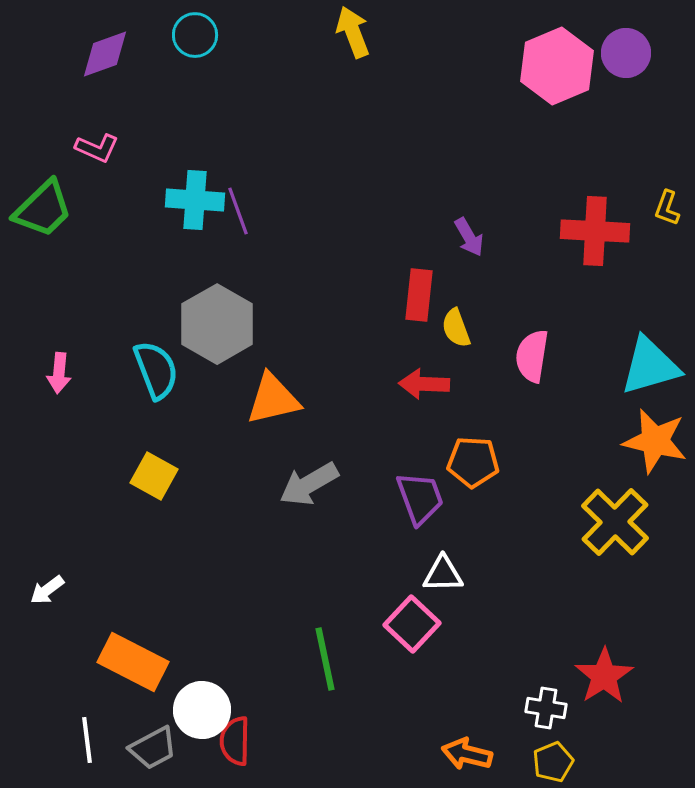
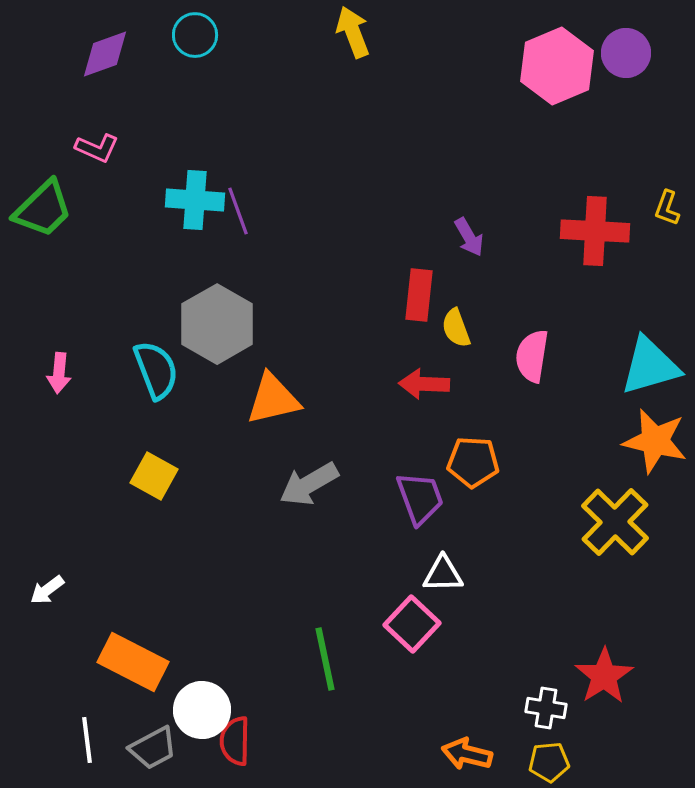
yellow pentagon: moved 4 px left; rotated 18 degrees clockwise
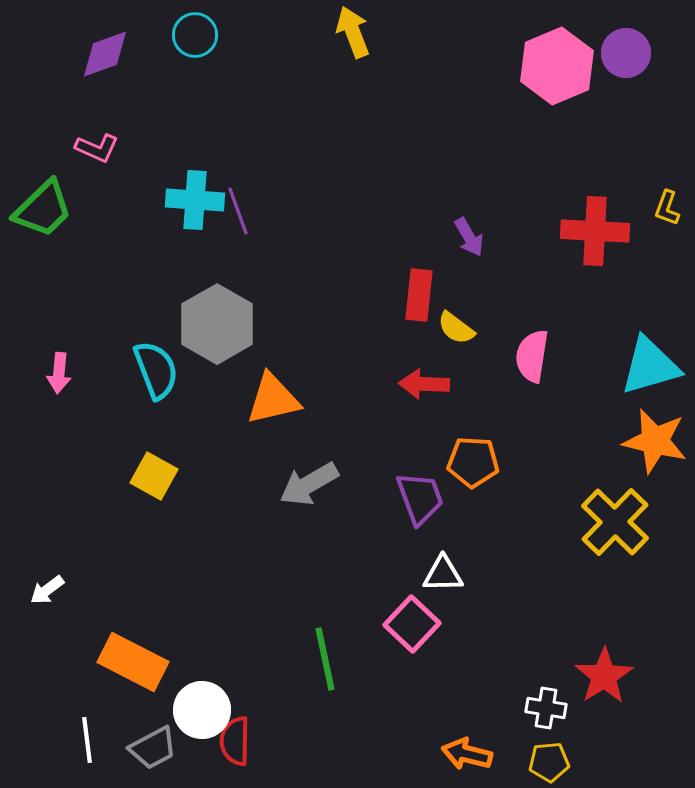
yellow semicircle: rotated 33 degrees counterclockwise
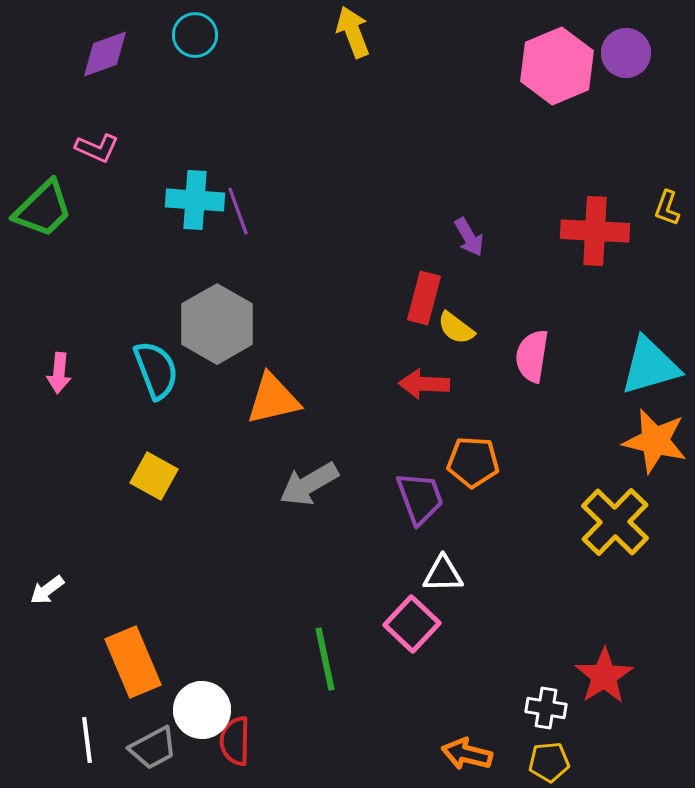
red rectangle: moved 5 px right, 3 px down; rotated 9 degrees clockwise
orange rectangle: rotated 40 degrees clockwise
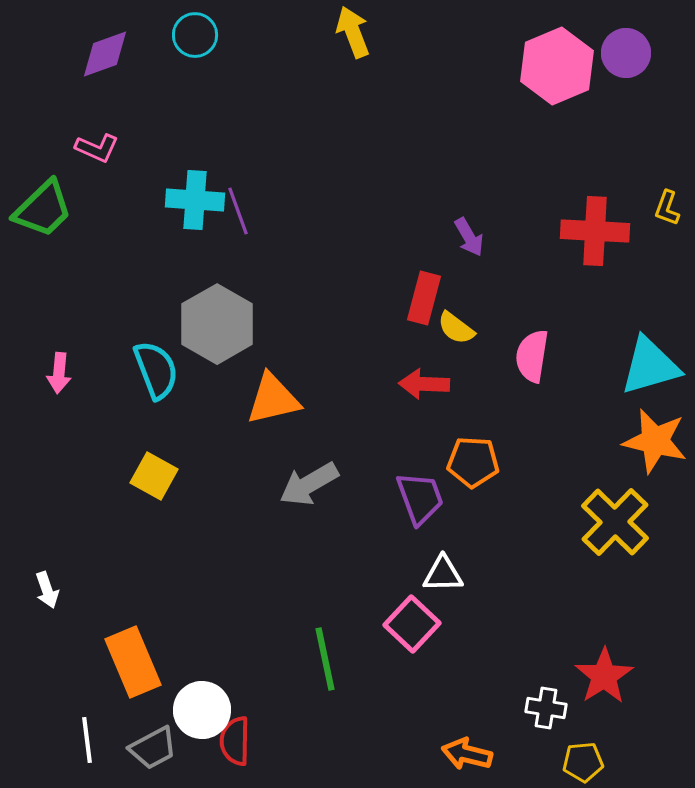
white arrow: rotated 72 degrees counterclockwise
yellow pentagon: moved 34 px right
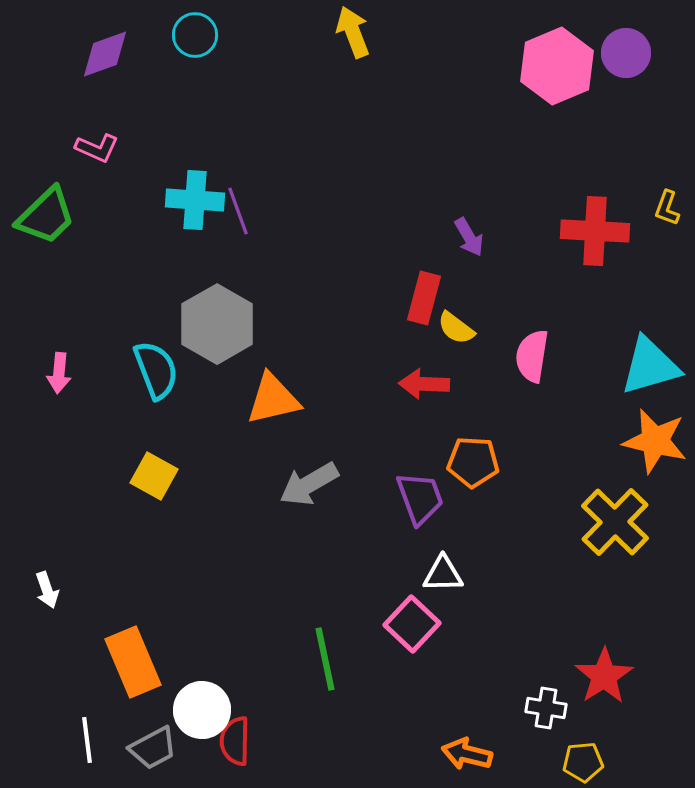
green trapezoid: moved 3 px right, 7 px down
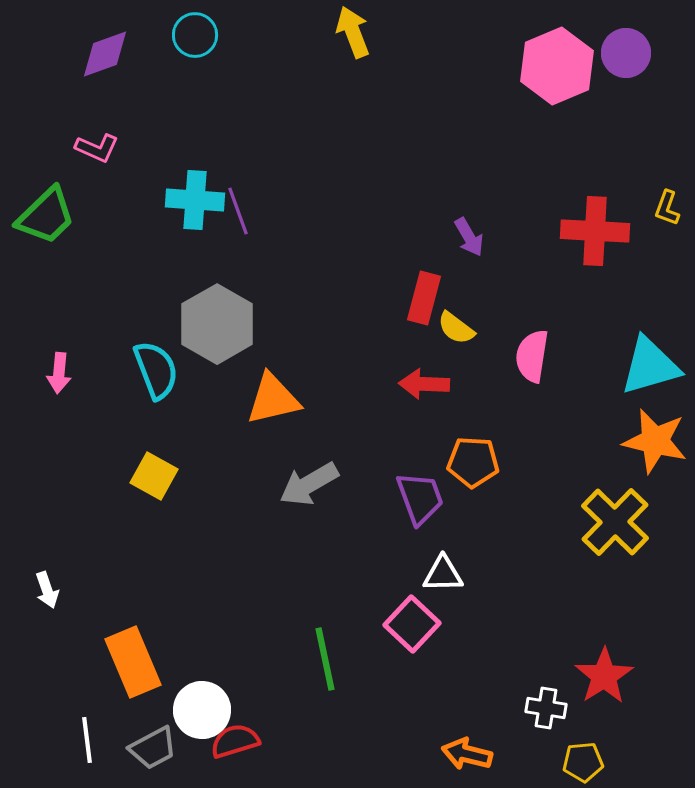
red semicircle: rotated 72 degrees clockwise
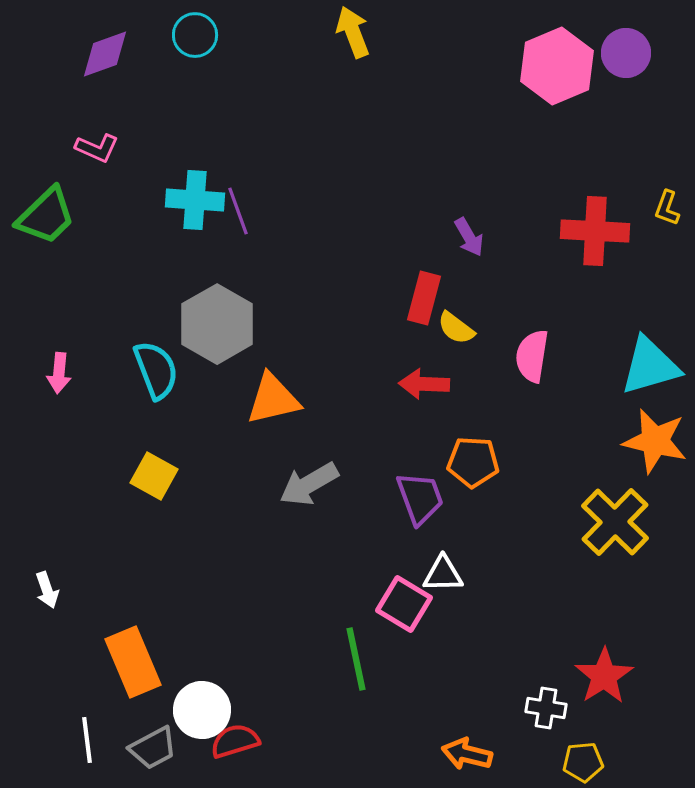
pink square: moved 8 px left, 20 px up; rotated 12 degrees counterclockwise
green line: moved 31 px right
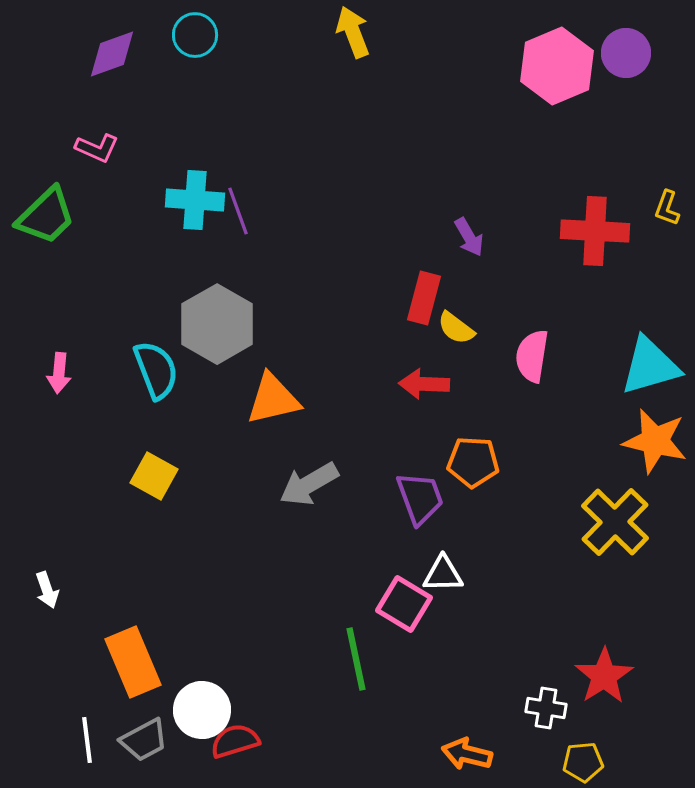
purple diamond: moved 7 px right
gray trapezoid: moved 9 px left, 8 px up
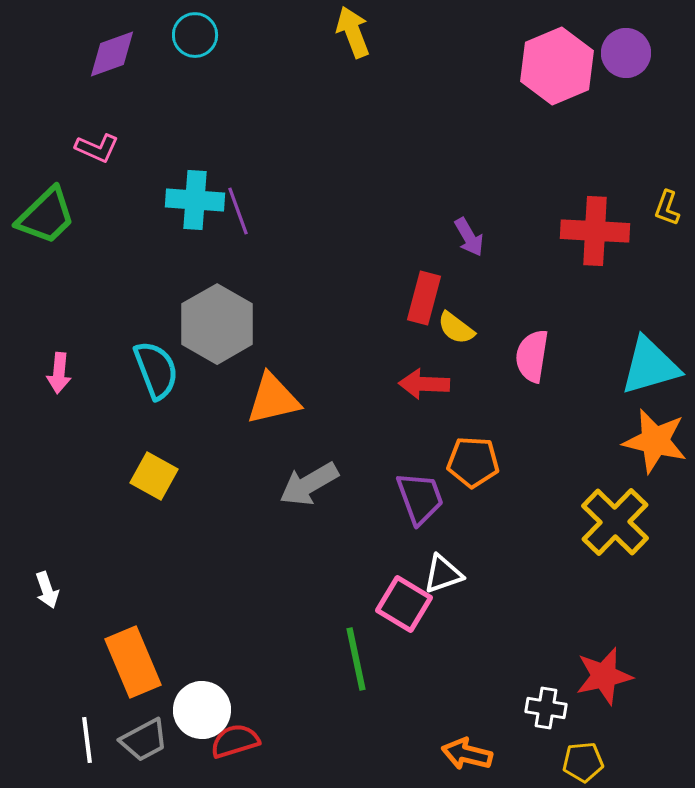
white triangle: rotated 18 degrees counterclockwise
red star: rotated 20 degrees clockwise
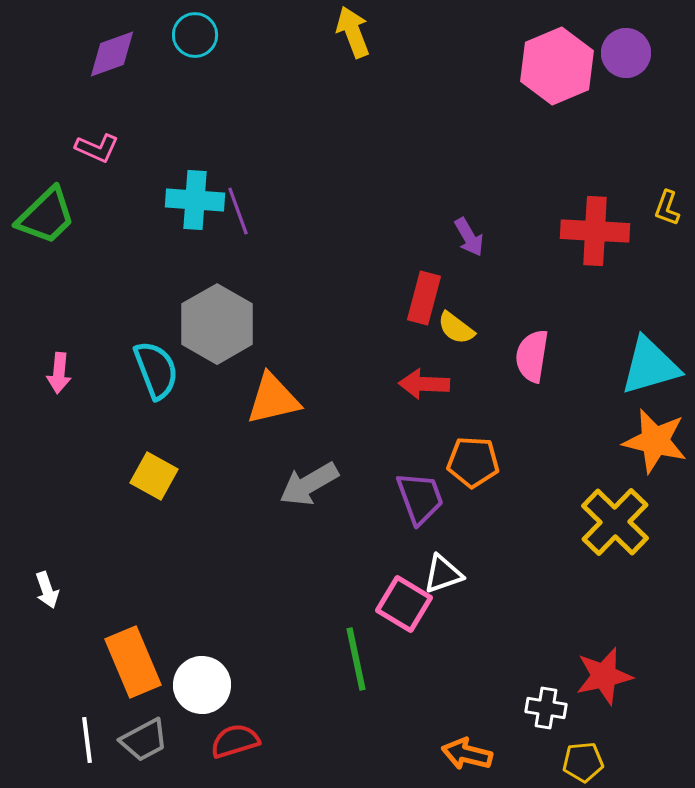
white circle: moved 25 px up
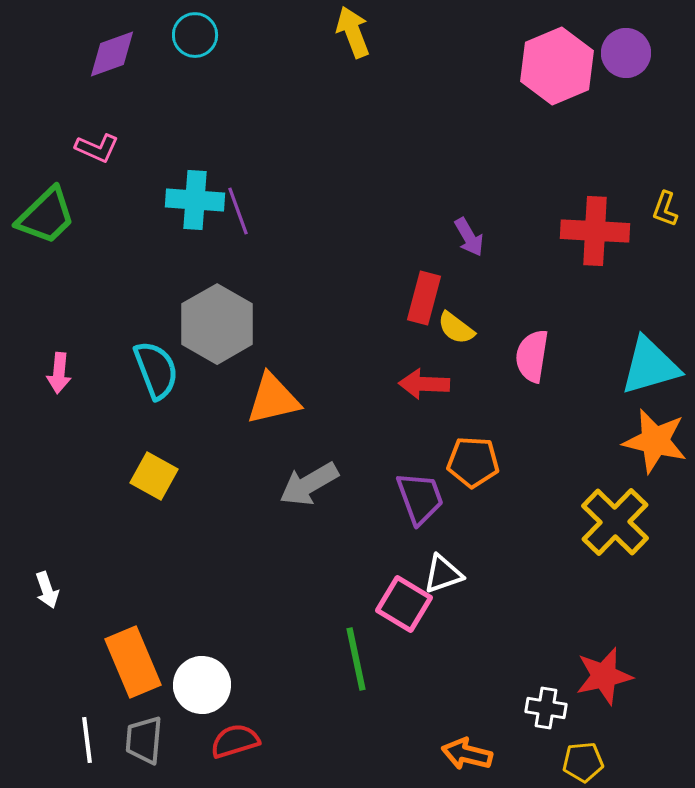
yellow L-shape: moved 2 px left, 1 px down
gray trapezoid: rotated 123 degrees clockwise
